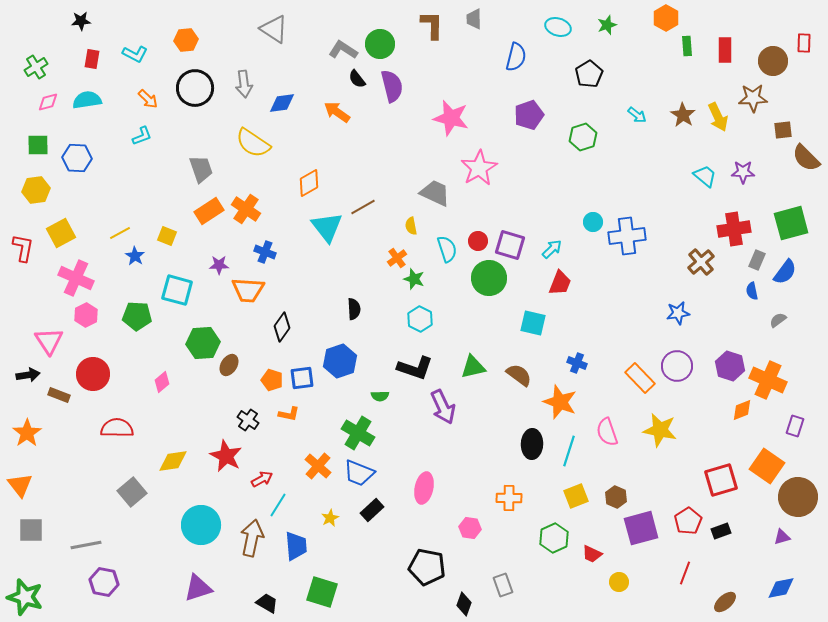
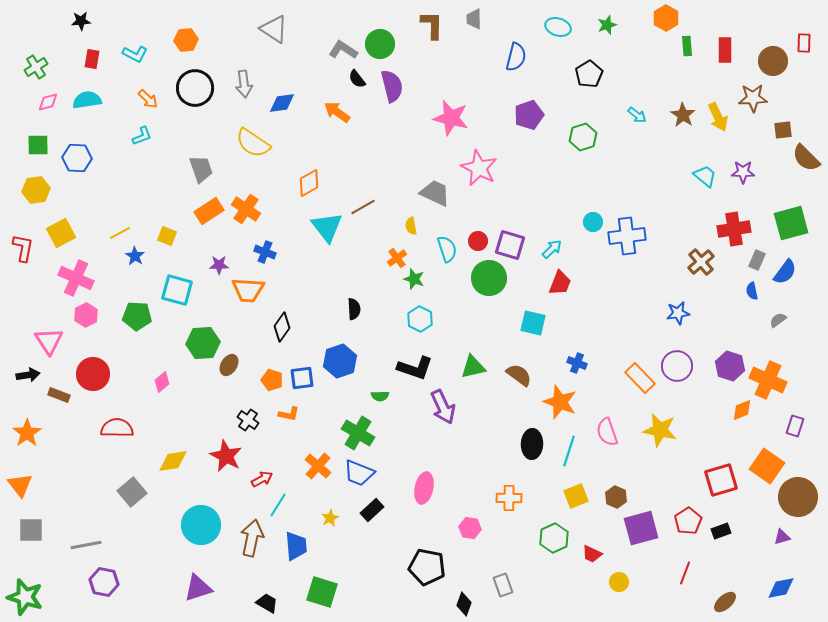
pink star at (479, 168): rotated 15 degrees counterclockwise
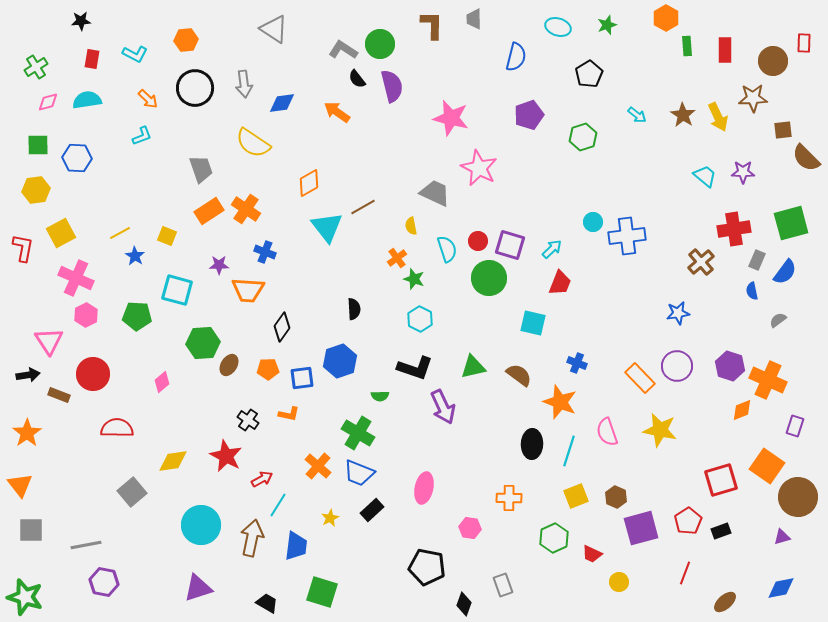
orange pentagon at (272, 380): moved 4 px left, 11 px up; rotated 20 degrees counterclockwise
blue trapezoid at (296, 546): rotated 12 degrees clockwise
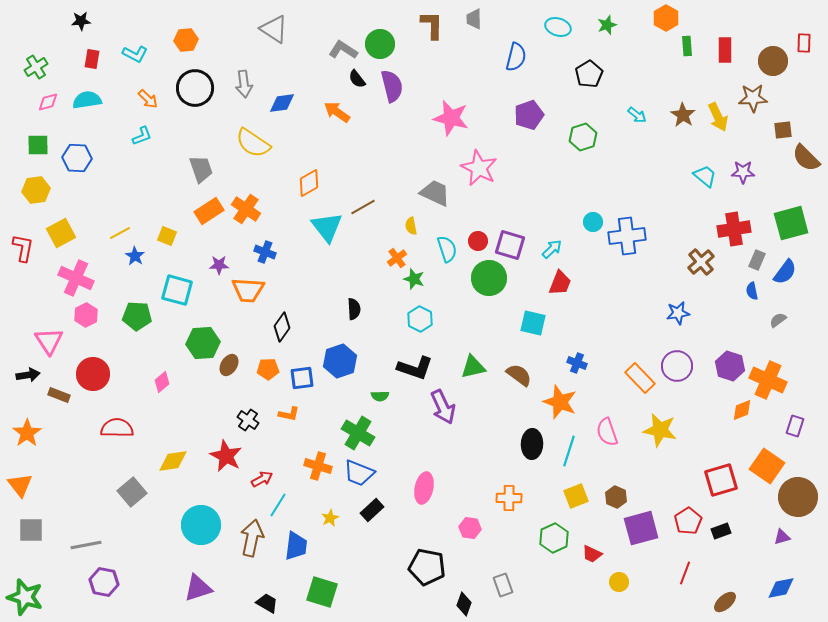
orange cross at (318, 466): rotated 24 degrees counterclockwise
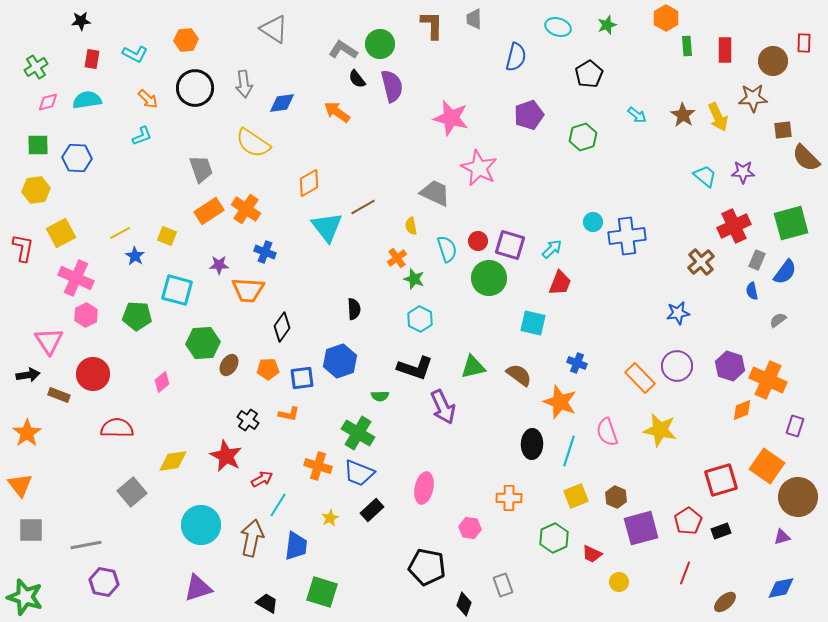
red cross at (734, 229): moved 3 px up; rotated 16 degrees counterclockwise
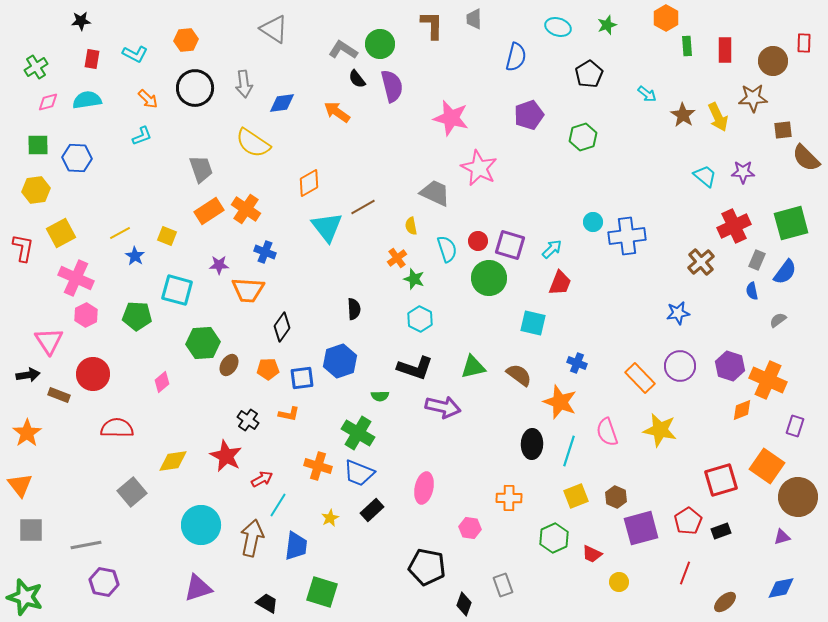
cyan arrow at (637, 115): moved 10 px right, 21 px up
purple circle at (677, 366): moved 3 px right
purple arrow at (443, 407): rotated 52 degrees counterclockwise
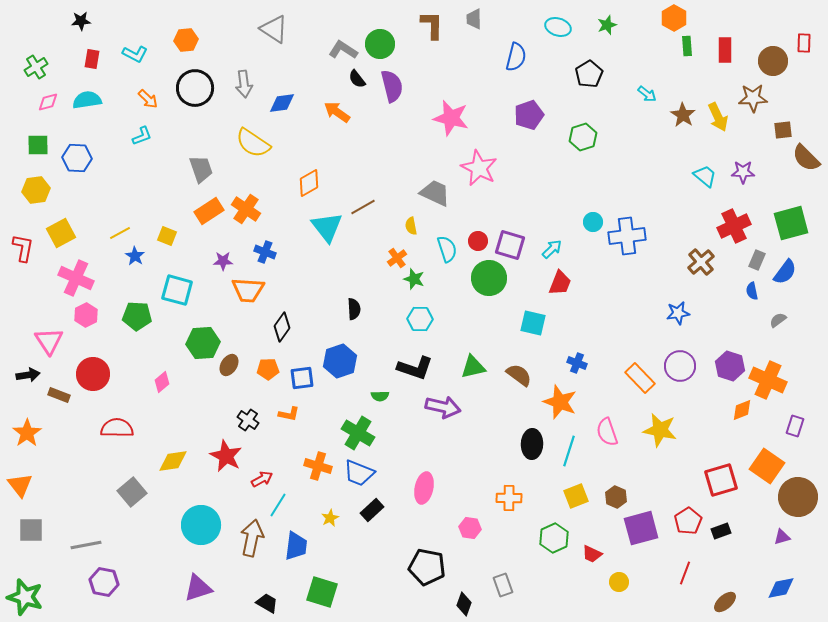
orange hexagon at (666, 18): moved 8 px right
purple star at (219, 265): moved 4 px right, 4 px up
cyan hexagon at (420, 319): rotated 25 degrees counterclockwise
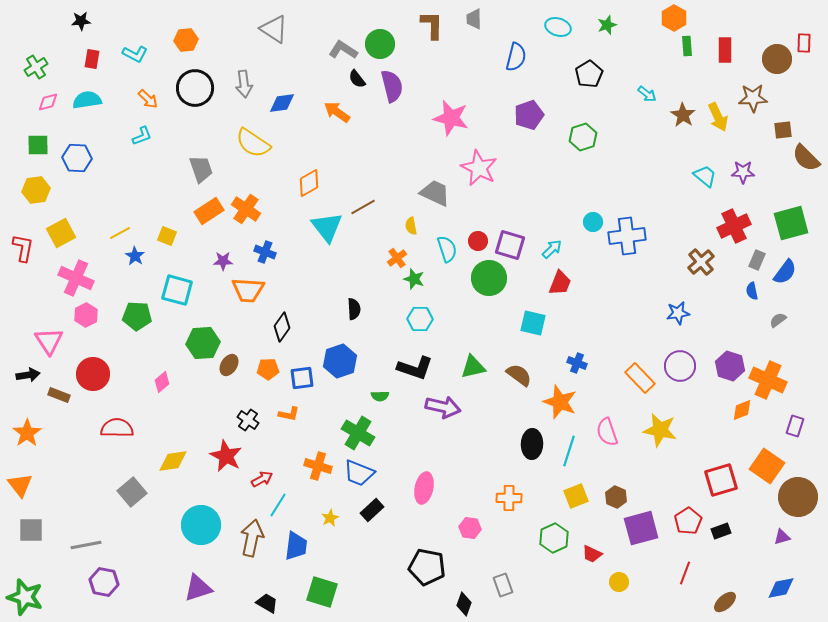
brown circle at (773, 61): moved 4 px right, 2 px up
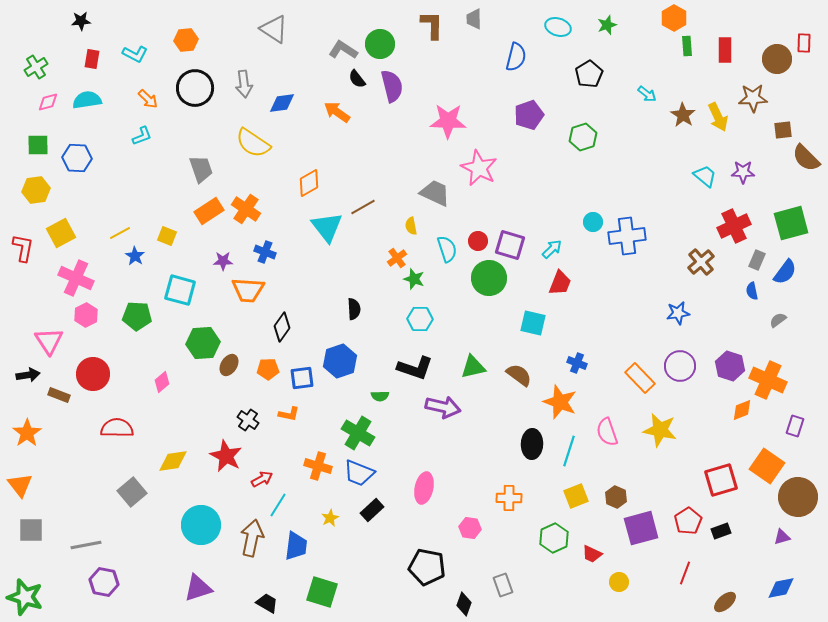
pink star at (451, 118): moved 3 px left, 3 px down; rotated 12 degrees counterclockwise
cyan square at (177, 290): moved 3 px right
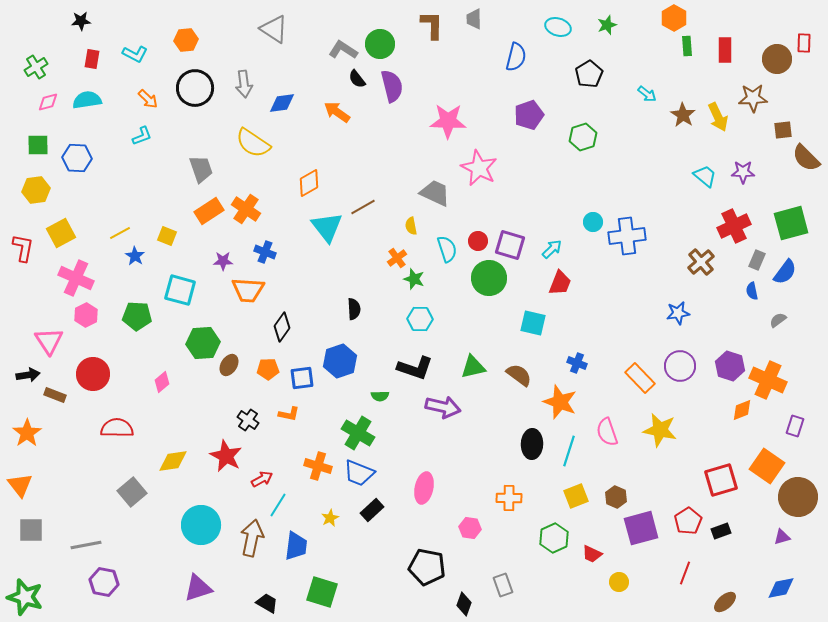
brown rectangle at (59, 395): moved 4 px left
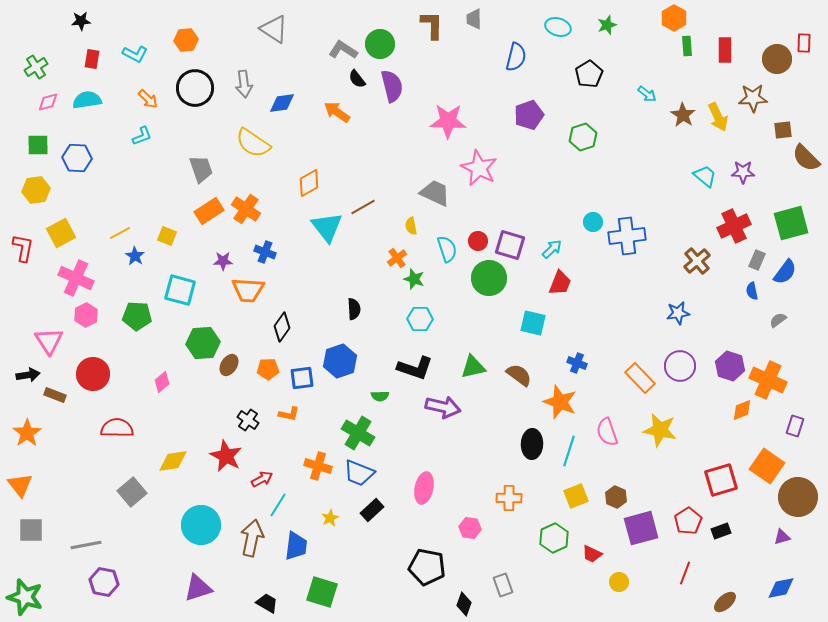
brown cross at (701, 262): moved 4 px left, 1 px up
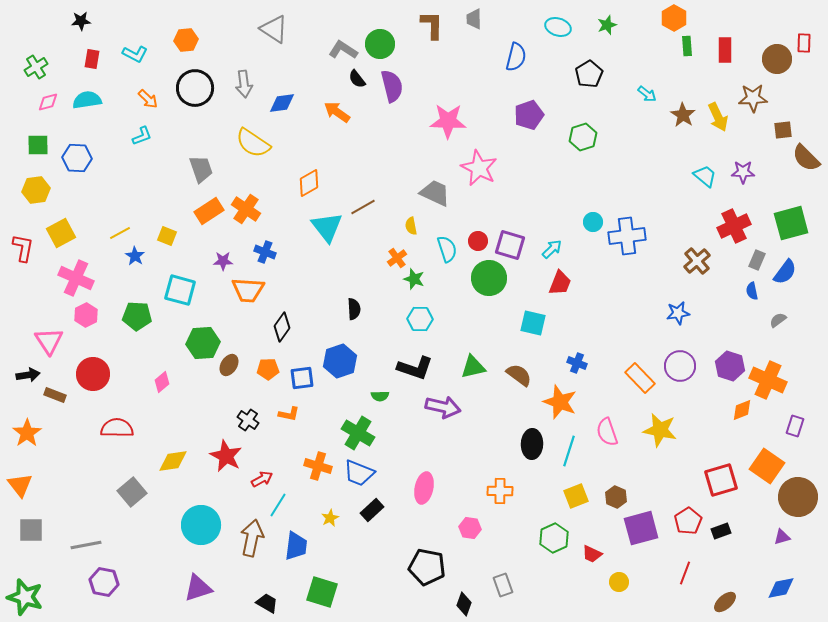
orange cross at (509, 498): moved 9 px left, 7 px up
